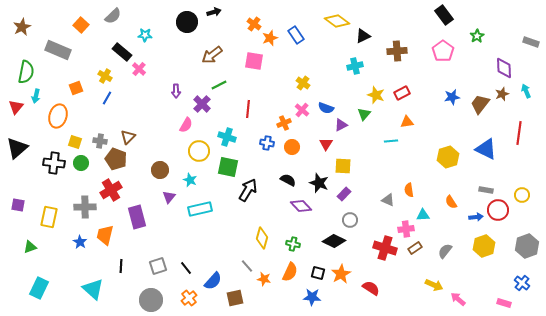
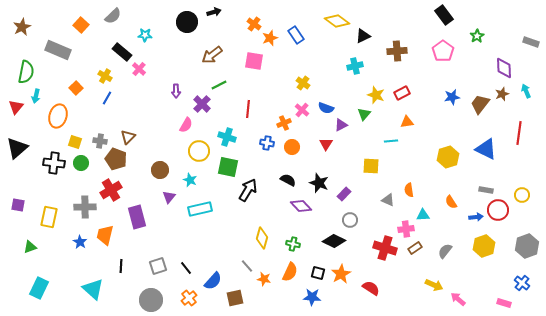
orange square at (76, 88): rotated 24 degrees counterclockwise
yellow square at (343, 166): moved 28 px right
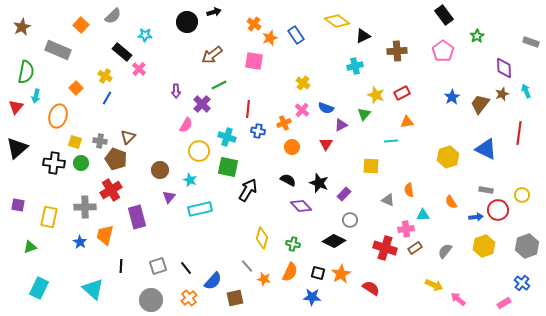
blue star at (452, 97): rotated 21 degrees counterclockwise
blue cross at (267, 143): moved 9 px left, 12 px up
pink rectangle at (504, 303): rotated 48 degrees counterclockwise
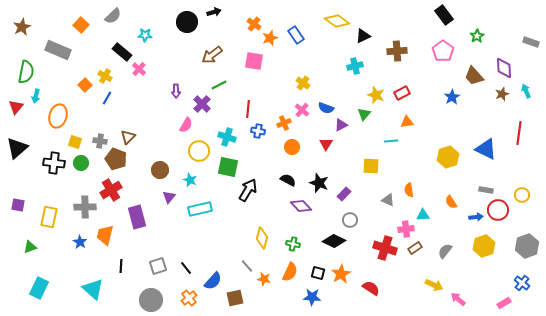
orange square at (76, 88): moved 9 px right, 3 px up
brown trapezoid at (480, 104): moved 6 px left, 28 px up; rotated 80 degrees counterclockwise
